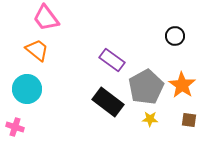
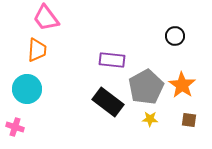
orange trapezoid: rotated 55 degrees clockwise
purple rectangle: rotated 30 degrees counterclockwise
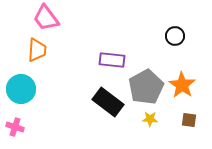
cyan circle: moved 6 px left
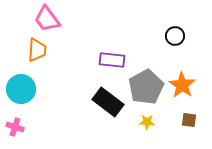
pink trapezoid: moved 1 px right, 1 px down
yellow star: moved 3 px left, 3 px down
